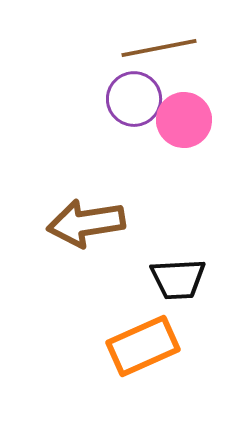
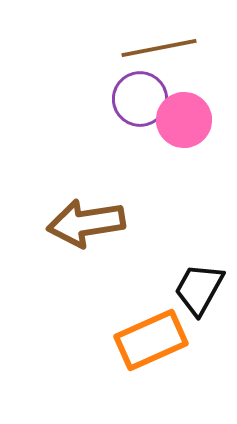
purple circle: moved 6 px right
black trapezoid: moved 21 px right, 10 px down; rotated 122 degrees clockwise
orange rectangle: moved 8 px right, 6 px up
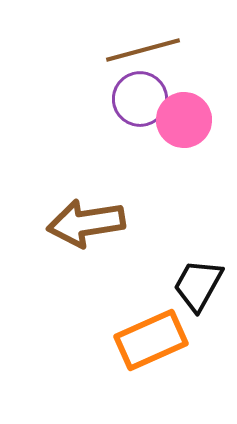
brown line: moved 16 px left, 2 px down; rotated 4 degrees counterclockwise
black trapezoid: moved 1 px left, 4 px up
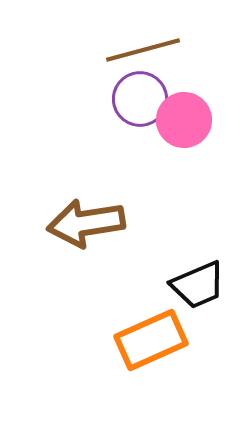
black trapezoid: rotated 142 degrees counterclockwise
